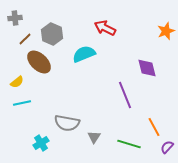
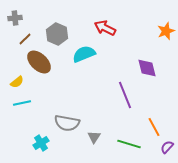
gray hexagon: moved 5 px right
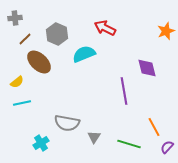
purple line: moved 1 px left, 4 px up; rotated 12 degrees clockwise
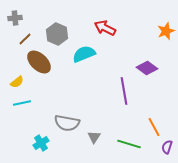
purple diamond: rotated 40 degrees counterclockwise
purple semicircle: rotated 24 degrees counterclockwise
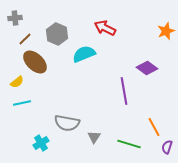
brown ellipse: moved 4 px left
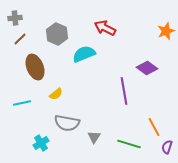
brown line: moved 5 px left
brown ellipse: moved 5 px down; rotated 25 degrees clockwise
yellow semicircle: moved 39 px right, 12 px down
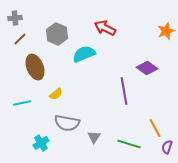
orange line: moved 1 px right, 1 px down
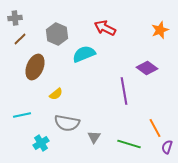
orange star: moved 6 px left, 1 px up
brown ellipse: rotated 45 degrees clockwise
cyan line: moved 12 px down
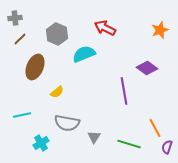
yellow semicircle: moved 1 px right, 2 px up
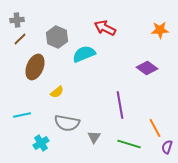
gray cross: moved 2 px right, 2 px down
orange star: rotated 18 degrees clockwise
gray hexagon: moved 3 px down
purple line: moved 4 px left, 14 px down
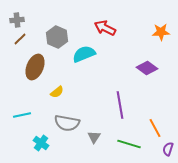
orange star: moved 1 px right, 2 px down
cyan cross: rotated 21 degrees counterclockwise
purple semicircle: moved 1 px right, 2 px down
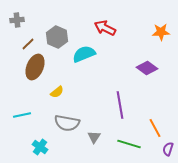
brown line: moved 8 px right, 5 px down
cyan cross: moved 1 px left, 4 px down
